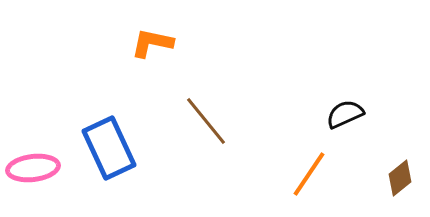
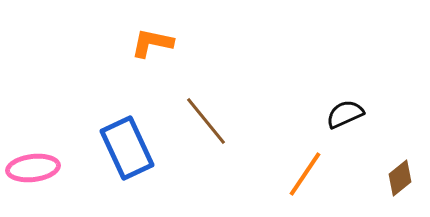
blue rectangle: moved 18 px right
orange line: moved 4 px left
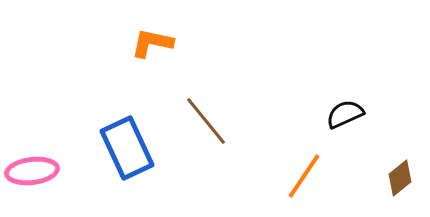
pink ellipse: moved 1 px left, 3 px down
orange line: moved 1 px left, 2 px down
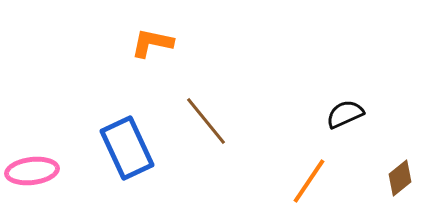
orange line: moved 5 px right, 5 px down
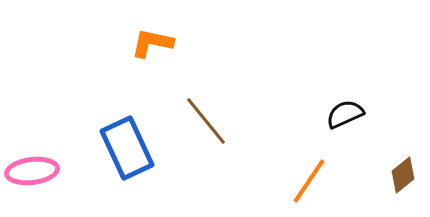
brown diamond: moved 3 px right, 3 px up
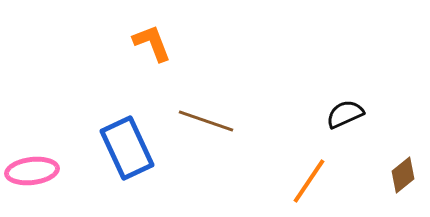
orange L-shape: rotated 57 degrees clockwise
brown line: rotated 32 degrees counterclockwise
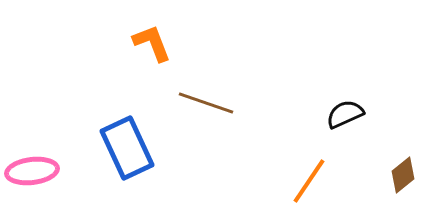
brown line: moved 18 px up
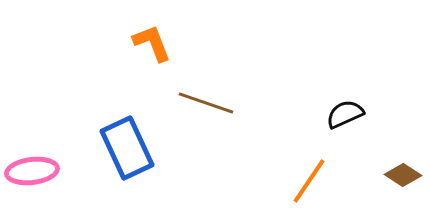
brown diamond: rotated 72 degrees clockwise
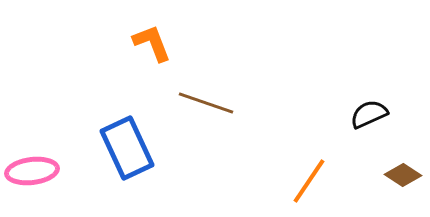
black semicircle: moved 24 px right
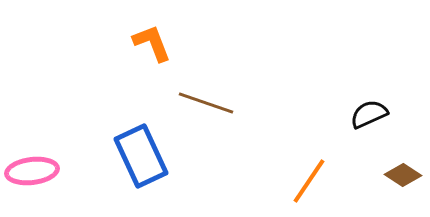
blue rectangle: moved 14 px right, 8 px down
